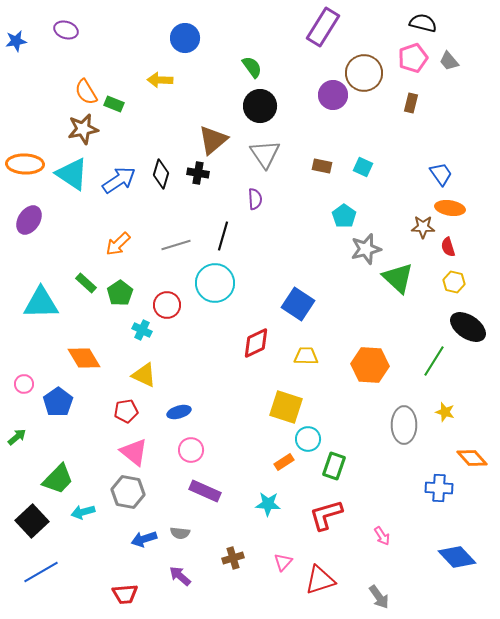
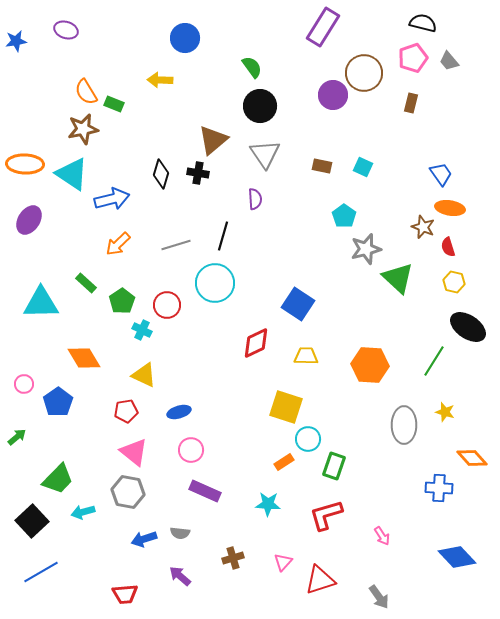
blue arrow at (119, 180): moved 7 px left, 19 px down; rotated 20 degrees clockwise
brown star at (423, 227): rotated 20 degrees clockwise
green pentagon at (120, 293): moved 2 px right, 8 px down
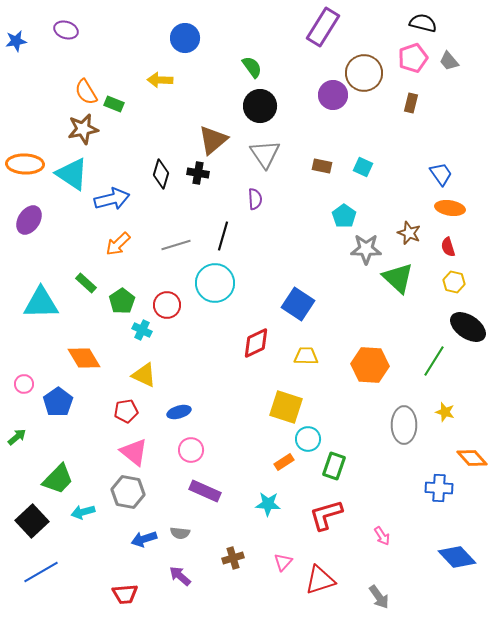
brown star at (423, 227): moved 14 px left, 6 px down
gray star at (366, 249): rotated 16 degrees clockwise
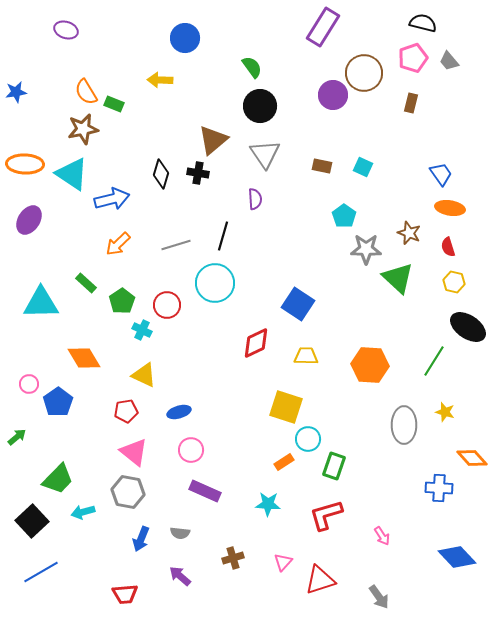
blue star at (16, 41): moved 51 px down
pink circle at (24, 384): moved 5 px right
blue arrow at (144, 539): moved 3 px left; rotated 50 degrees counterclockwise
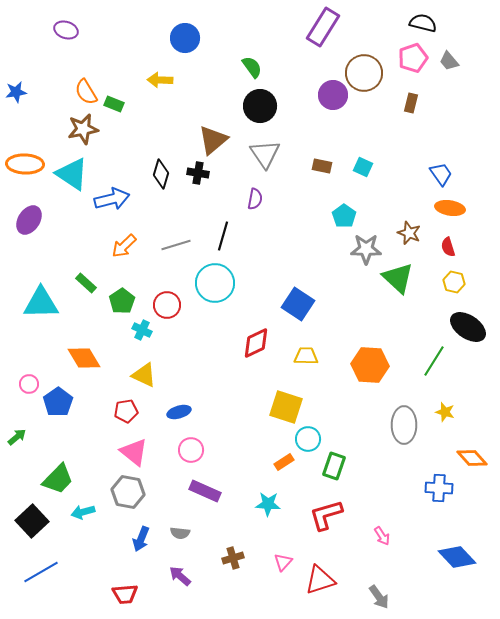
purple semicircle at (255, 199): rotated 15 degrees clockwise
orange arrow at (118, 244): moved 6 px right, 2 px down
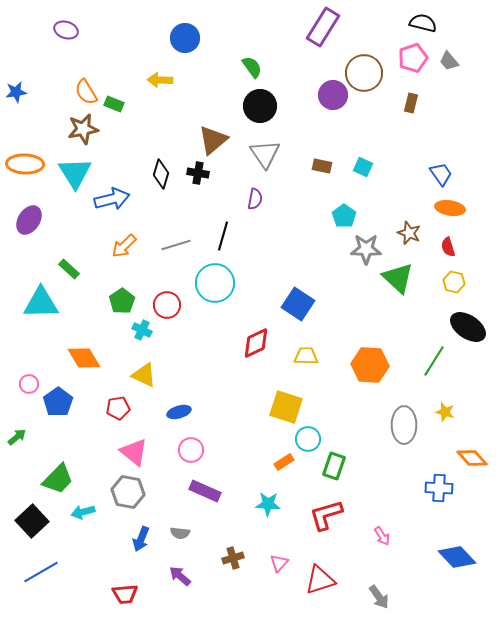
cyan triangle at (72, 174): moved 3 px right, 1 px up; rotated 24 degrees clockwise
green rectangle at (86, 283): moved 17 px left, 14 px up
red pentagon at (126, 411): moved 8 px left, 3 px up
pink triangle at (283, 562): moved 4 px left, 1 px down
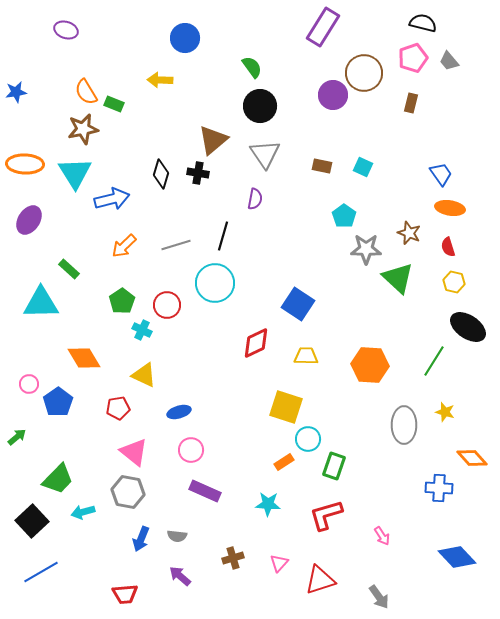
gray semicircle at (180, 533): moved 3 px left, 3 px down
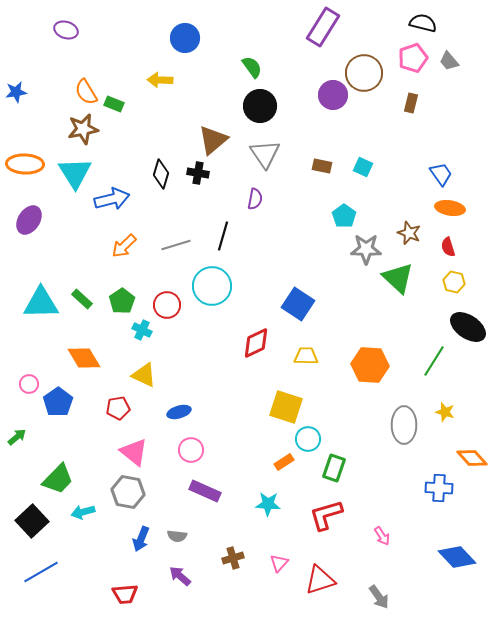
green rectangle at (69, 269): moved 13 px right, 30 px down
cyan circle at (215, 283): moved 3 px left, 3 px down
green rectangle at (334, 466): moved 2 px down
